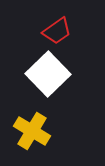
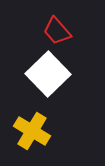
red trapezoid: rotated 84 degrees clockwise
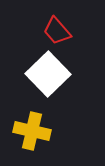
yellow cross: rotated 18 degrees counterclockwise
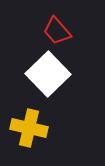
yellow cross: moved 3 px left, 3 px up
